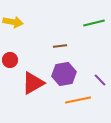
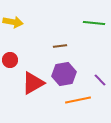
green line: rotated 20 degrees clockwise
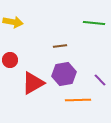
orange line: rotated 10 degrees clockwise
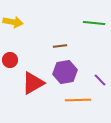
purple hexagon: moved 1 px right, 2 px up
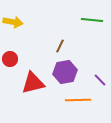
green line: moved 2 px left, 3 px up
brown line: rotated 56 degrees counterclockwise
red circle: moved 1 px up
red triangle: rotated 15 degrees clockwise
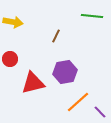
green line: moved 4 px up
brown line: moved 4 px left, 10 px up
purple line: moved 32 px down
orange line: moved 2 px down; rotated 40 degrees counterclockwise
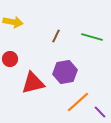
green line: moved 21 px down; rotated 10 degrees clockwise
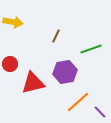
green line: moved 1 px left, 12 px down; rotated 35 degrees counterclockwise
red circle: moved 5 px down
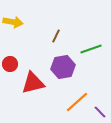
purple hexagon: moved 2 px left, 5 px up
orange line: moved 1 px left
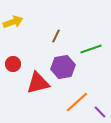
yellow arrow: rotated 30 degrees counterclockwise
red circle: moved 3 px right
red triangle: moved 5 px right
